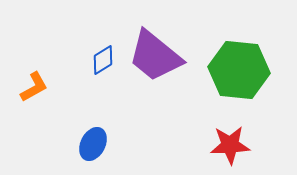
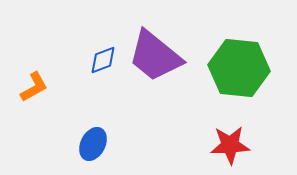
blue diamond: rotated 12 degrees clockwise
green hexagon: moved 2 px up
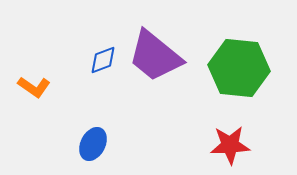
orange L-shape: rotated 64 degrees clockwise
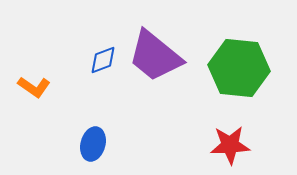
blue ellipse: rotated 12 degrees counterclockwise
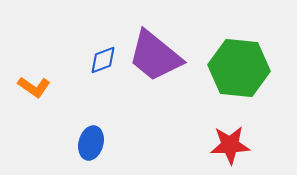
blue ellipse: moved 2 px left, 1 px up
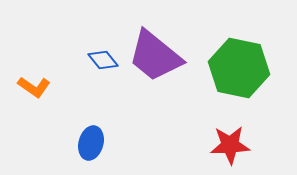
blue diamond: rotated 72 degrees clockwise
green hexagon: rotated 6 degrees clockwise
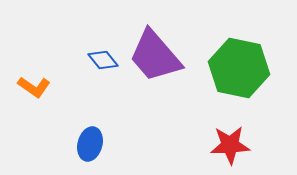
purple trapezoid: rotated 10 degrees clockwise
blue ellipse: moved 1 px left, 1 px down
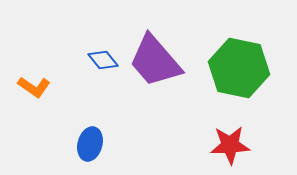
purple trapezoid: moved 5 px down
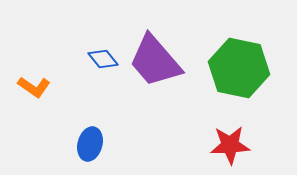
blue diamond: moved 1 px up
